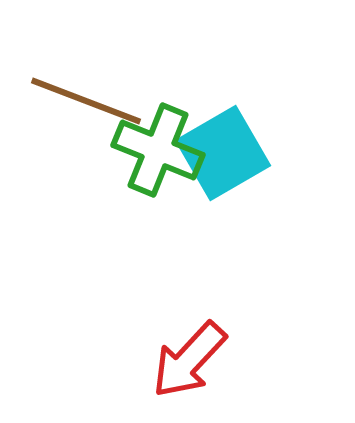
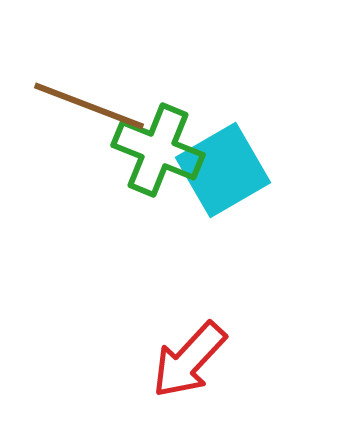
brown line: moved 3 px right, 5 px down
cyan square: moved 17 px down
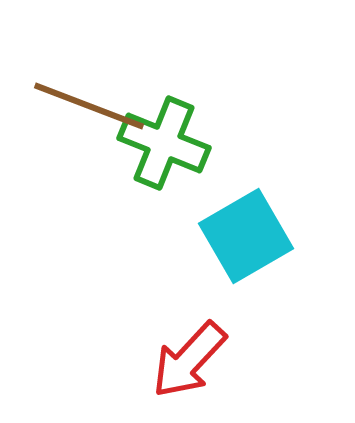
green cross: moved 6 px right, 7 px up
cyan square: moved 23 px right, 66 px down
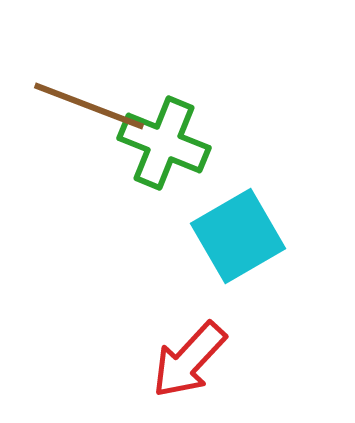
cyan square: moved 8 px left
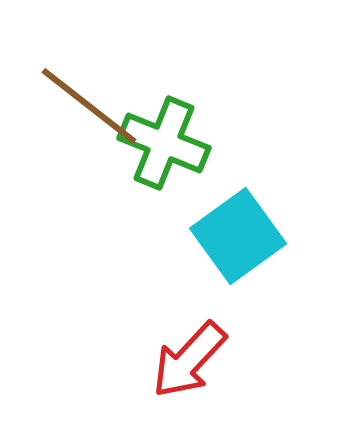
brown line: rotated 17 degrees clockwise
cyan square: rotated 6 degrees counterclockwise
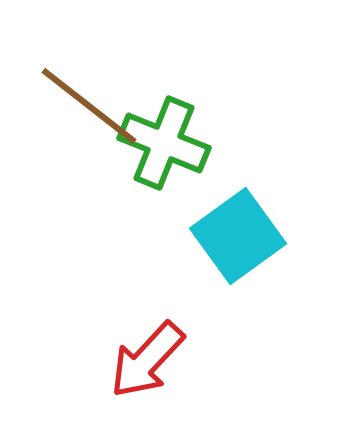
red arrow: moved 42 px left
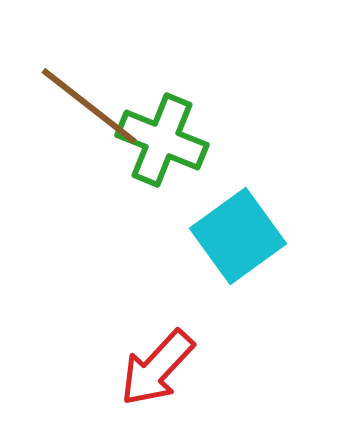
green cross: moved 2 px left, 3 px up
red arrow: moved 10 px right, 8 px down
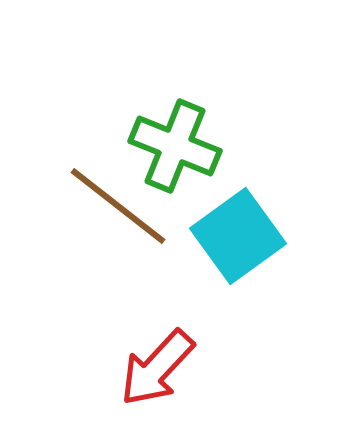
brown line: moved 29 px right, 100 px down
green cross: moved 13 px right, 6 px down
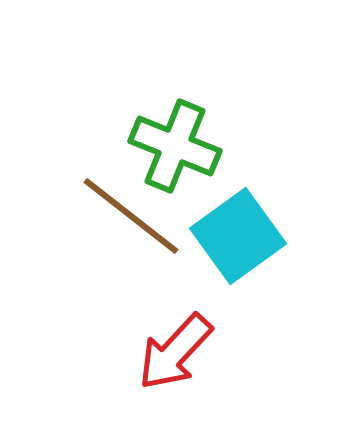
brown line: moved 13 px right, 10 px down
red arrow: moved 18 px right, 16 px up
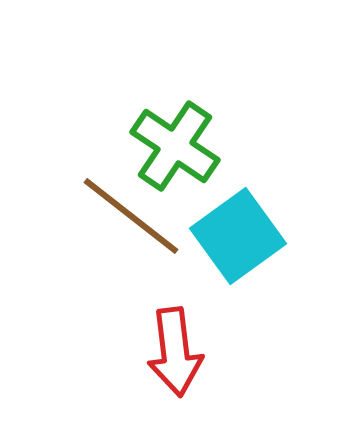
green cross: rotated 12 degrees clockwise
red arrow: rotated 50 degrees counterclockwise
